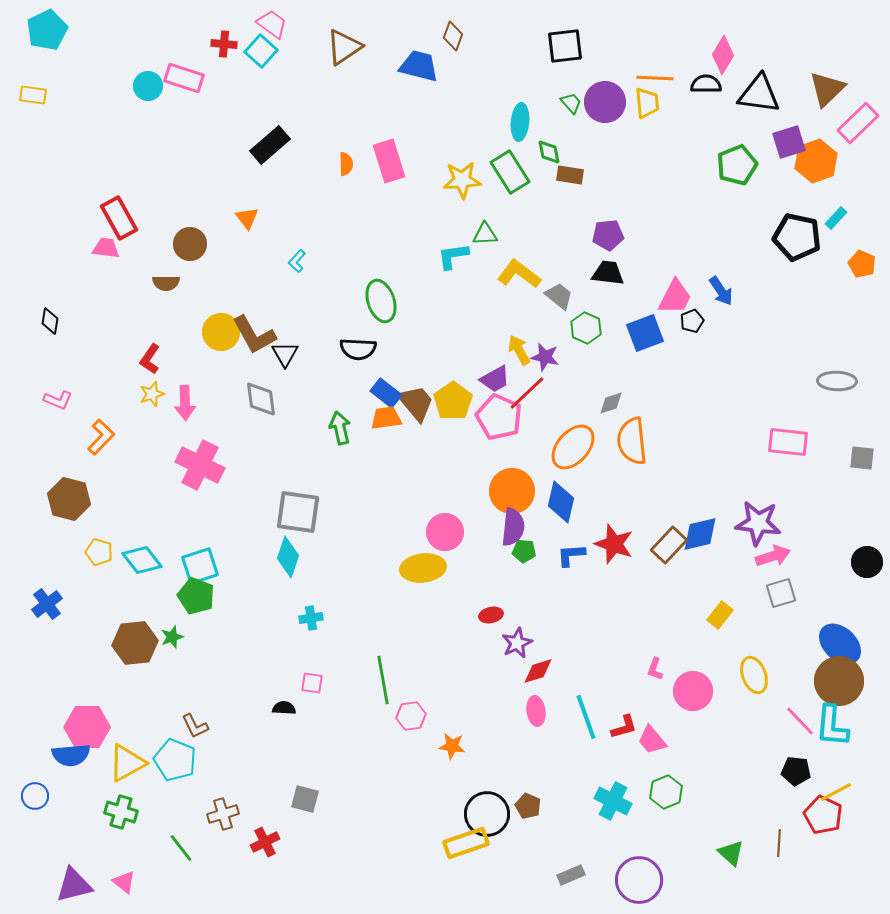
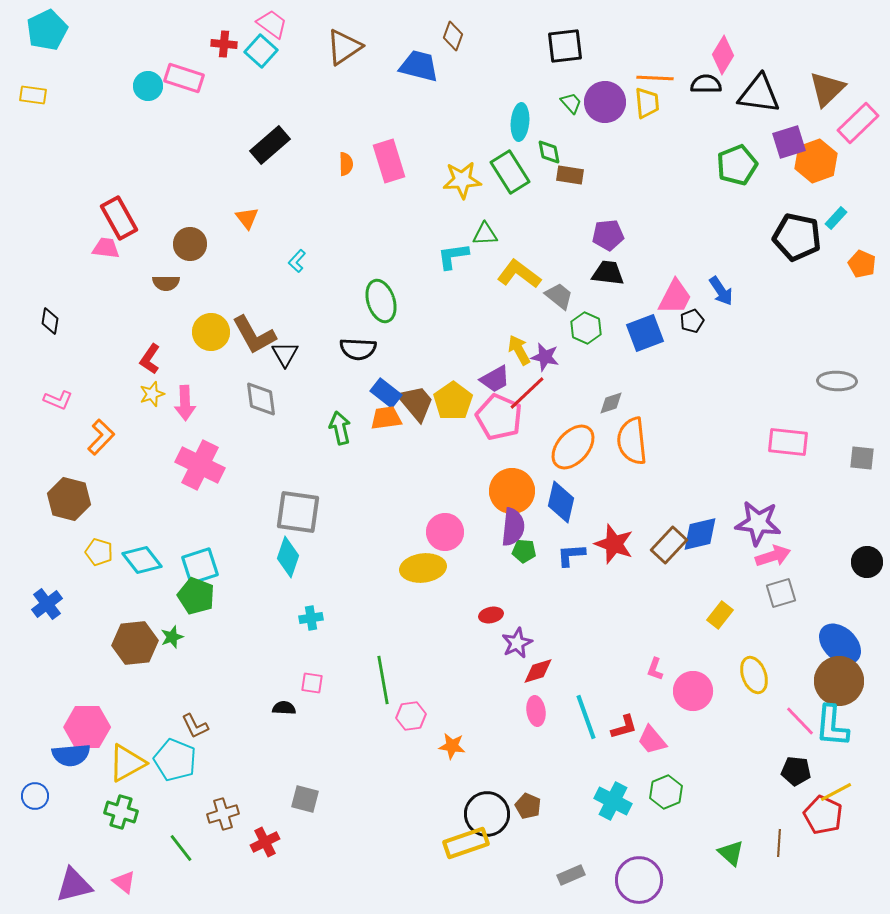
yellow circle at (221, 332): moved 10 px left
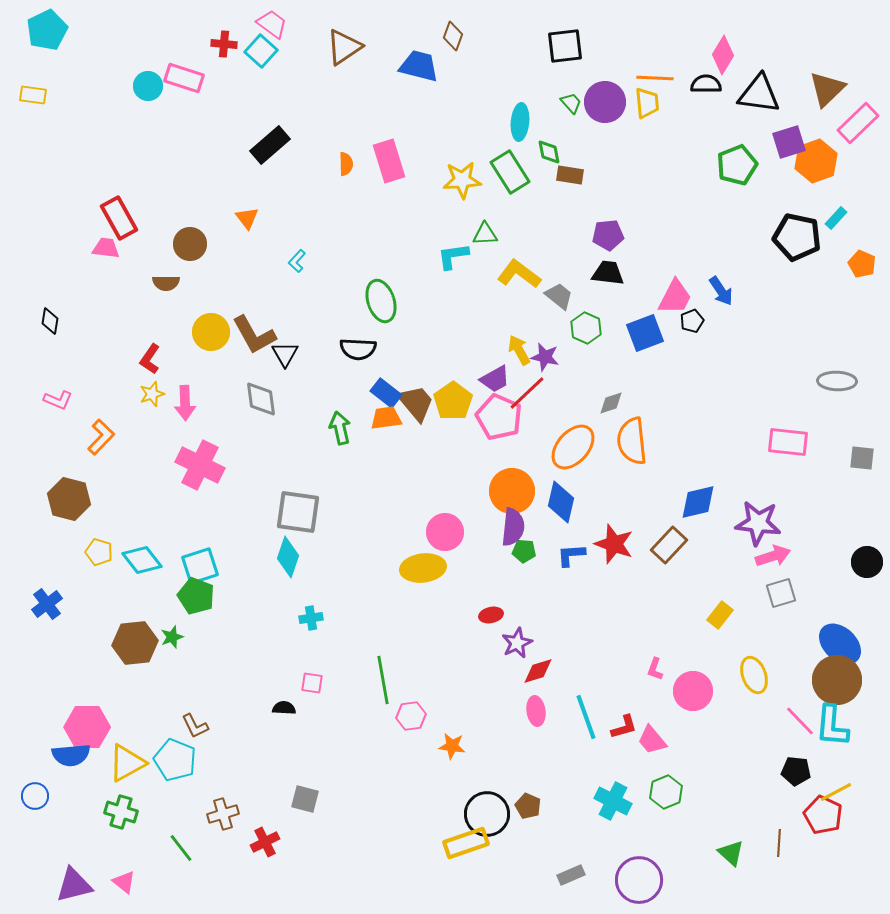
blue diamond at (700, 534): moved 2 px left, 32 px up
brown circle at (839, 681): moved 2 px left, 1 px up
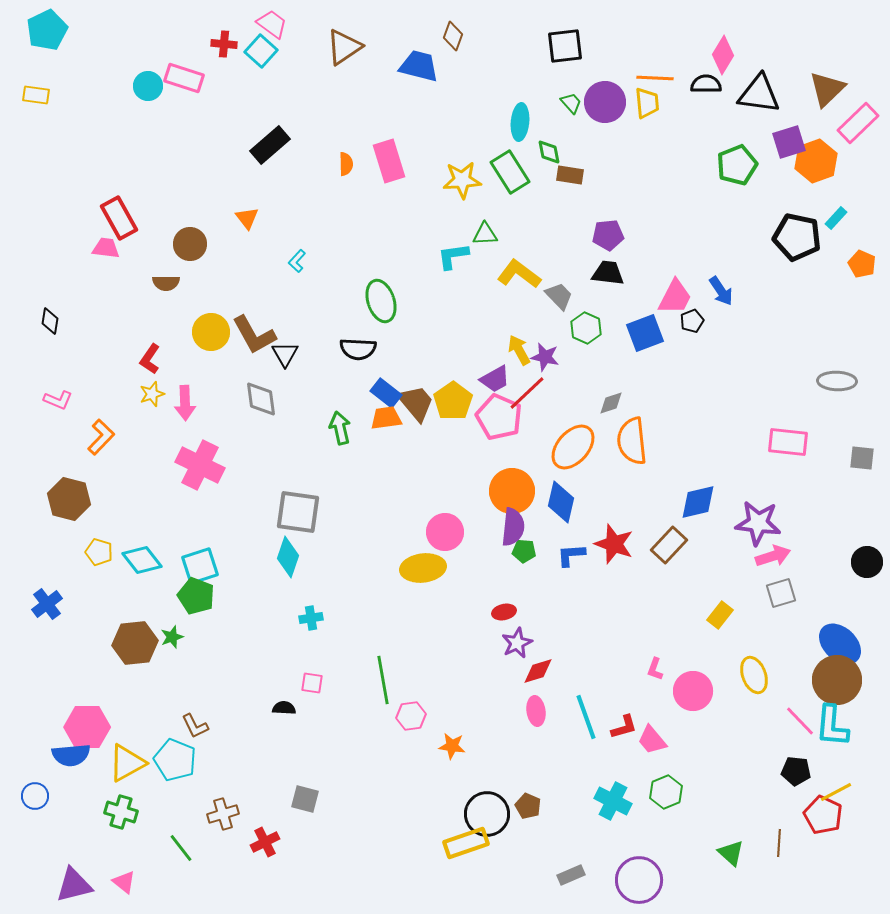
yellow rectangle at (33, 95): moved 3 px right
gray trapezoid at (559, 296): rotated 8 degrees clockwise
red ellipse at (491, 615): moved 13 px right, 3 px up
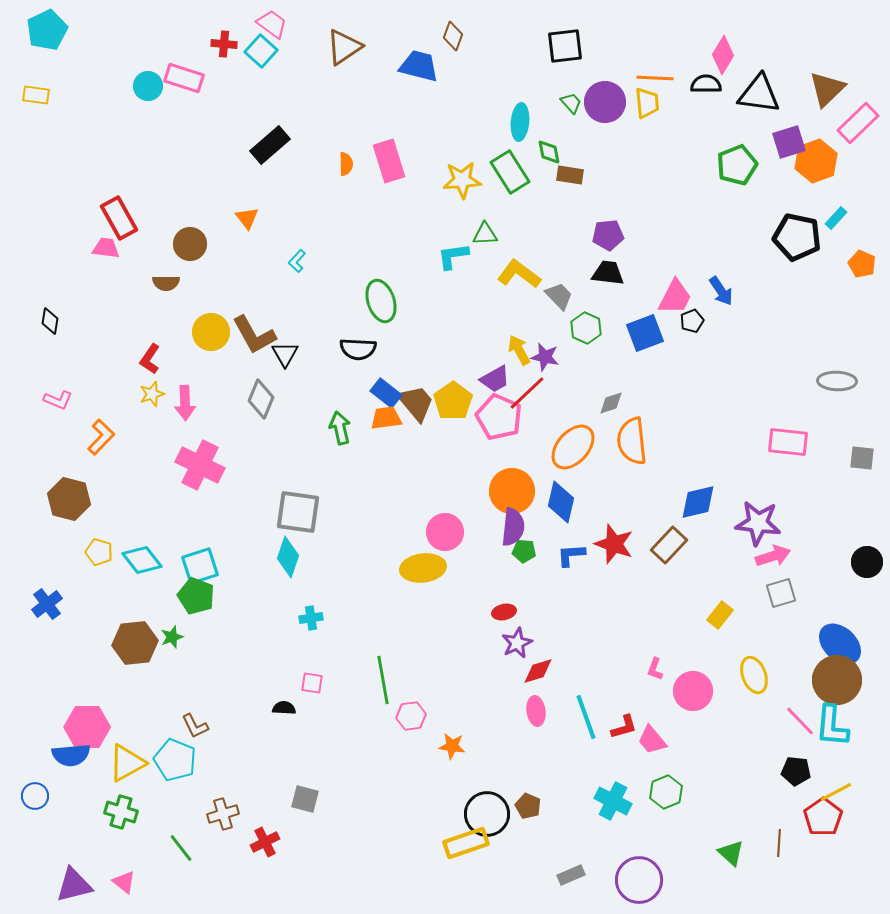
gray diamond at (261, 399): rotated 30 degrees clockwise
red pentagon at (823, 815): moved 2 px down; rotated 12 degrees clockwise
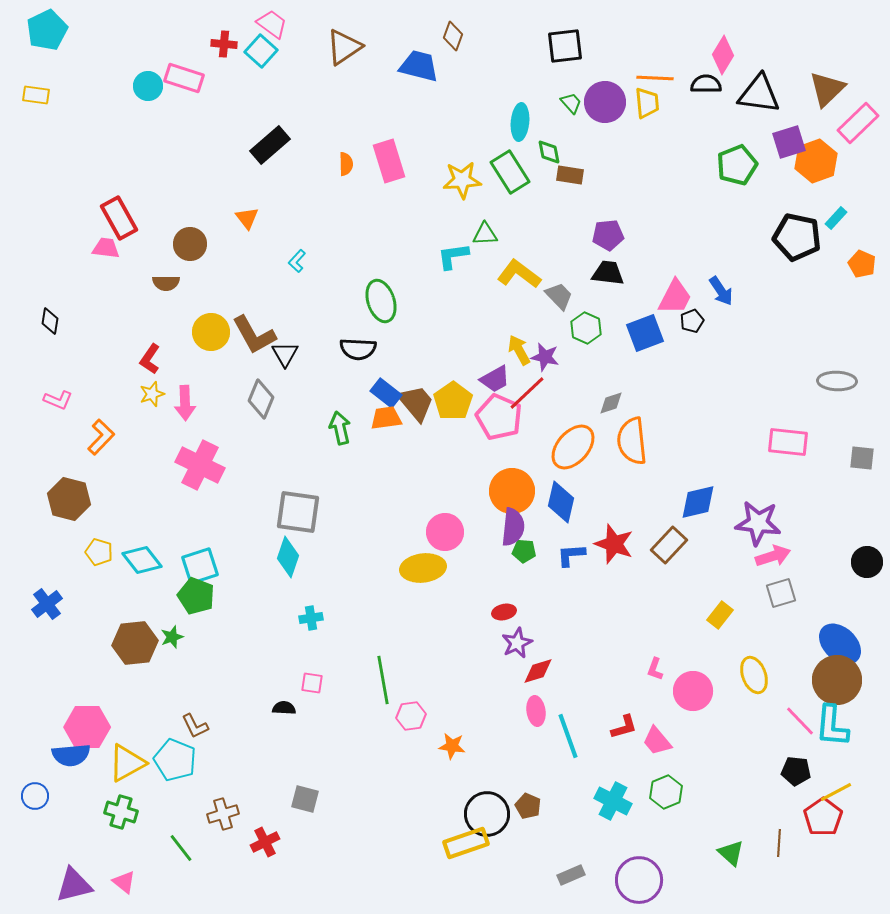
cyan line at (586, 717): moved 18 px left, 19 px down
pink trapezoid at (652, 740): moved 5 px right, 1 px down
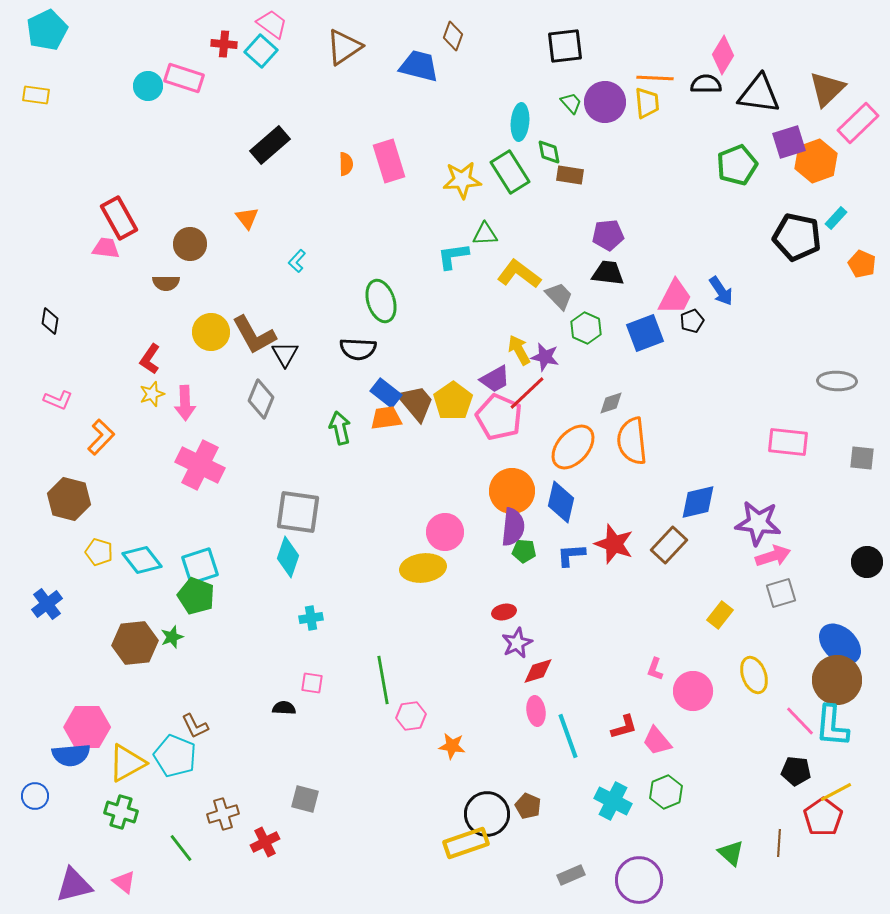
cyan pentagon at (175, 760): moved 4 px up
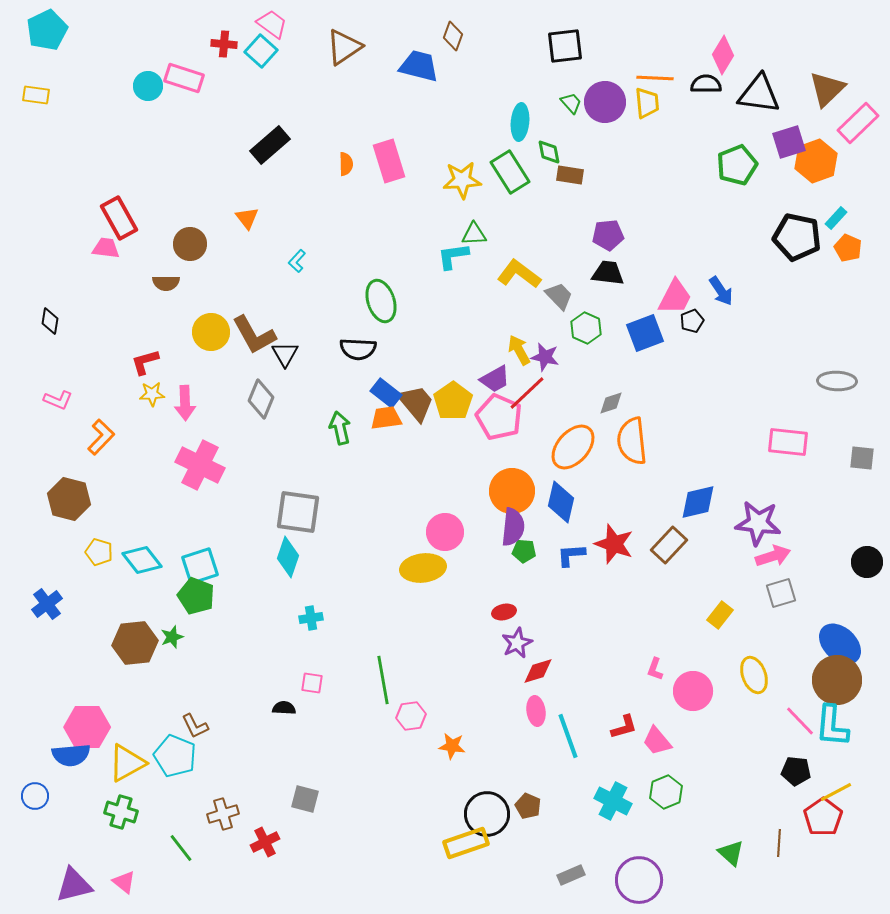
green triangle at (485, 234): moved 11 px left
orange pentagon at (862, 264): moved 14 px left, 16 px up
red L-shape at (150, 359): moved 5 px left, 3 px down; rotated 40 degrees clockwise
yellow star at (152, 394): rotated 15 degrees clockwise
